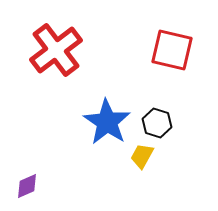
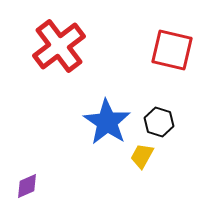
red cross: moved 3 px right, 4 px up
black hexagon: moved 2 px right, 1 px up
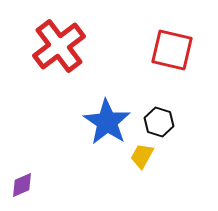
purple diamond: moved 5 px left, 1 px up
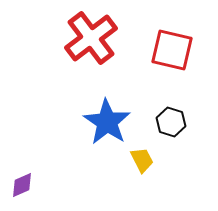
red cross: moved 32 px right, 8 px up
black hexagon: moved 12 px right
yellow trapezoid: moved 4 px down; rotated 124 degrees clockwise
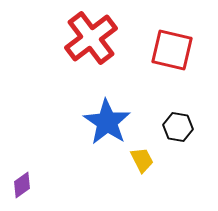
black hexagon: moved 7 px right, 5 px down; rotated 8 degrees counterclockwise
purple diamond: rotated 12 degrees counterclockwise
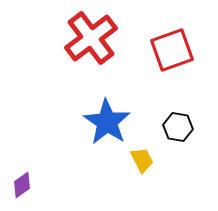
red square: rotated 33 degrees counterclockwise
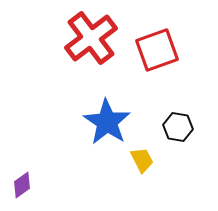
red square: moved 15 px left
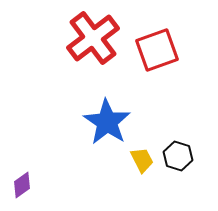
red cross: moved 2 px right
black hexagon: moved 29 px down; rotated 8 degrees clockwise
